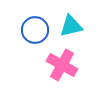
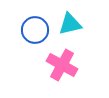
cyan triangle: moved 1 px left, 2 px up
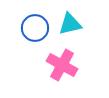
blue circle: moved 2 px up
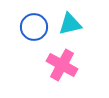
blue circle: moved 1 px left, 1 px up
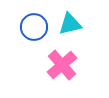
pink cross: rotated 20 degrees clockwise
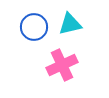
pink cross: rotated 16 degrees clockwise
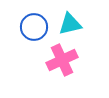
pink cross: moved 5 px up
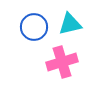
pink cross: moved 2 px down; rotated 8 degrees clockwise
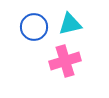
pink cross: moved 3 px right, 1 px up
